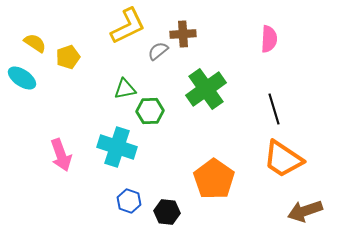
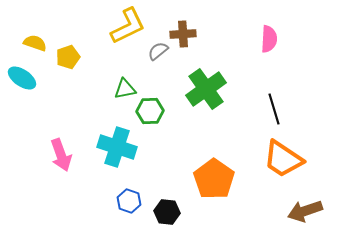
yellow semicircle: rotated 15 degrees counterclockwise
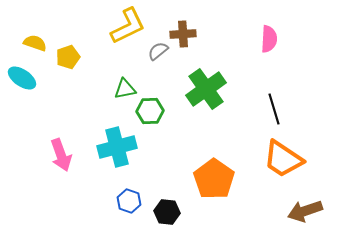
cyan cross: rotated 33 degrees counterclockwise
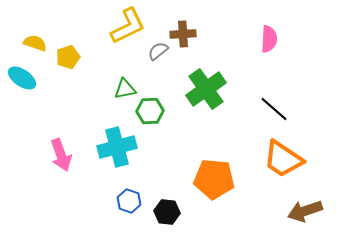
black line: rotated 32 degrees counterclockwise
orange pentagon: rotated 30 degrees counterclockwise
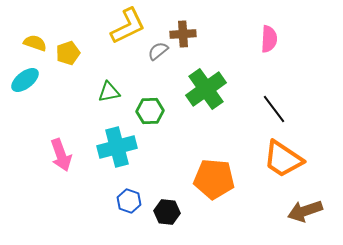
yellow pentagon: moved 4 px up
cyan ellipse: moved 3 px right, 2 px down; rotated 72 degrees counterclockwise
green triangle: moved 16 px left, 3 px down
black line: rotated 12 degrees clockwise
